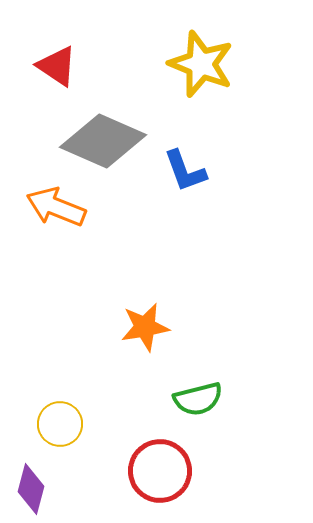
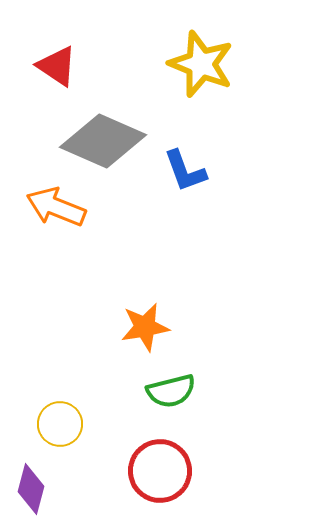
green semicircle: moved 27 px left, 8 px up
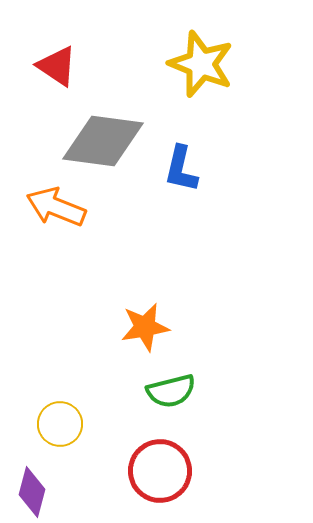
gray diamond: rotated 16 degrees counterclockwise
blue L-shape: moved 4 px left, 2 px up; rotated 33 degrees clockwise
purple diamond: moved 1 px right, 3 px down
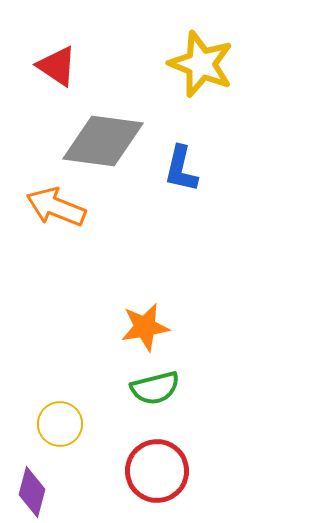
green semicircle: moved 16 px left, 3 px up
red circle: moved 3 px left
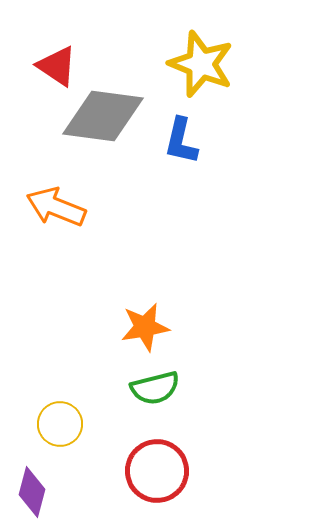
gray diamond: moved 25 px up
blue L-shape: moved 28 px up
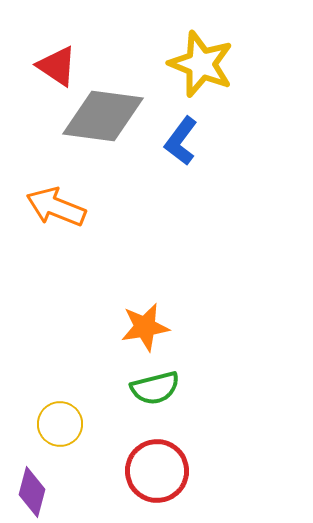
blue L-shape: rotated 24 degrees clockwise
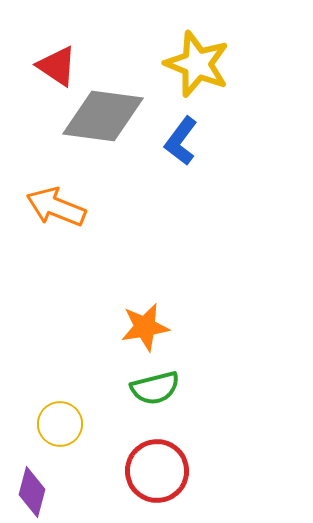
yellow star: moved 4 px left
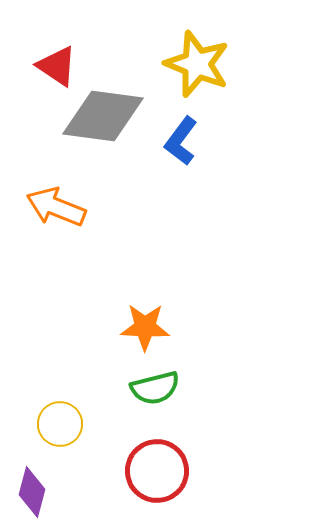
orange star: rotated 12 degrees clockwise
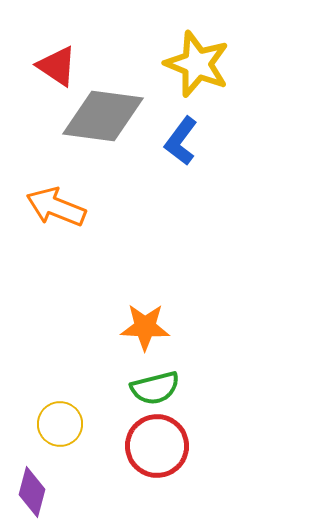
red circle: moved 25 px up
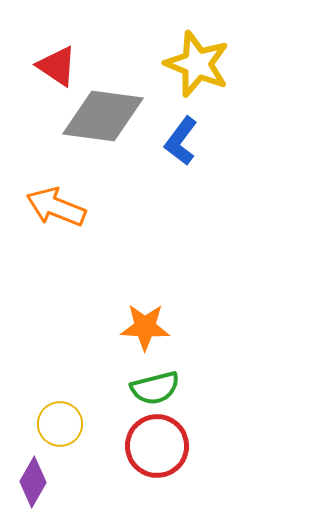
purple diamond: moved 1 px right, 10 px up; rotated 15 degrees clockwise
